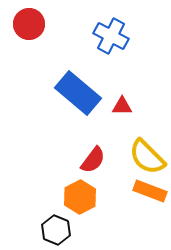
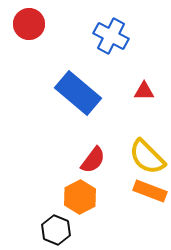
red triangle: moved 22 px right, 15 px up
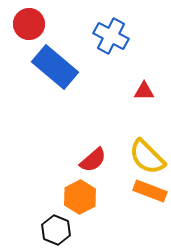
blue rectangle: moved 23 px left, 26 px up
red semicircle: rotated 12 degrees clockwise
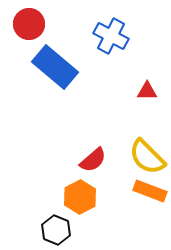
red triangle: moved 3 px right
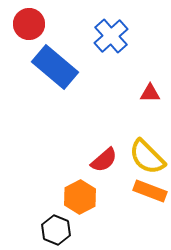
blue cross: rotated 20 degrees clockwise
red triangle: moved 3 px right, 2 px down
red semicircle: moved 11 px right
